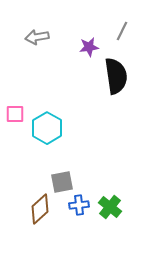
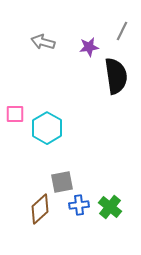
gray arrow: moved 6 px right, 5 px down; rotated 25 degrees clockwise
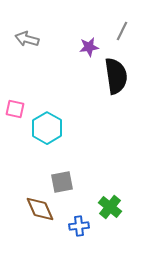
gray arrow: moved 16 px left, 3 px up
pink square: moved 5 px up; rotated 12 degrees clockwise
blue cross: moved 21 px down
brown diamond: rotated 72 degrees counterclockwise
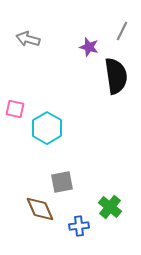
gray arrow: moved 1 px right
purple star: rotated 24 degrees clockwise
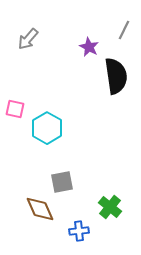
gray line: moved 2 px right, 1 px up
gray arrow: rotated 65 degrees counterclockwise
purple star: rotated 12 degrees clockwise
blue cross: moved 5 px down
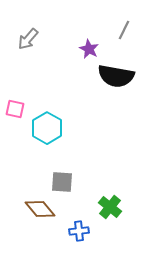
purple star: moved 2 px down
black semicircle: rotated 108 degrees clockwise
gray square: rotated 15 degrees clockwise
brown diamond: rotated 16 degrees counterclockwise
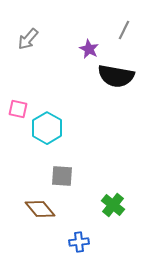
pink square: moved 3 px right
gray square: moved 6 px up
green cross: moved 3 px right, 2 px up
blue cross: moved 11 px down
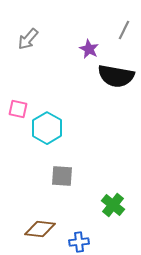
brown diamond: moved 20 px down; rotated 44 degrees counterclockwise
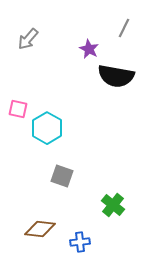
gray line: moved 2 px up
gray square: rotated 15 degrees clockwise
blue cross: moved 1 px right
